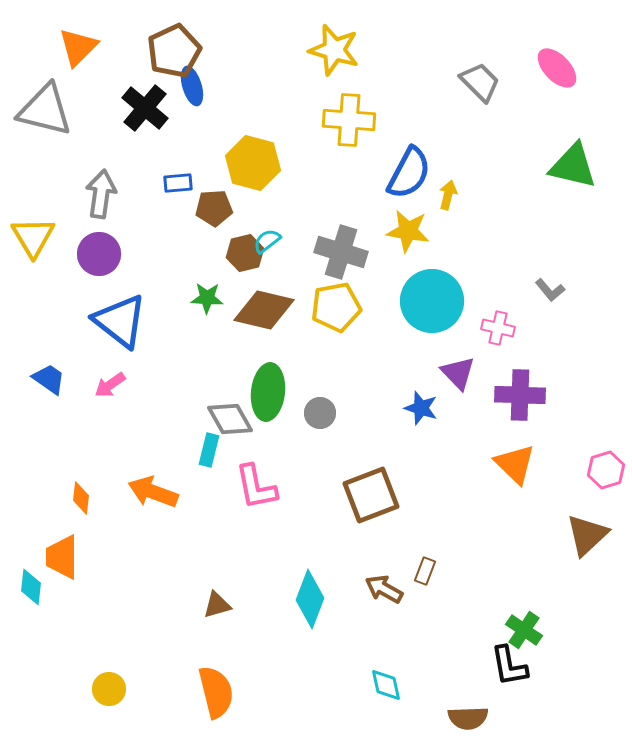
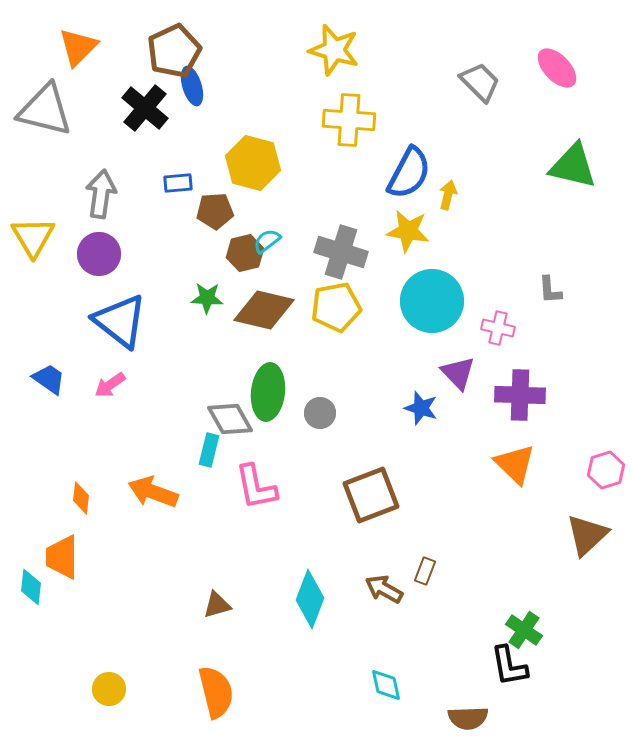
brown pentagon at (214, 208): moved 1 px right, 3 px down
gray L-shape at (550, 290): rotated 36 degrees clockwise
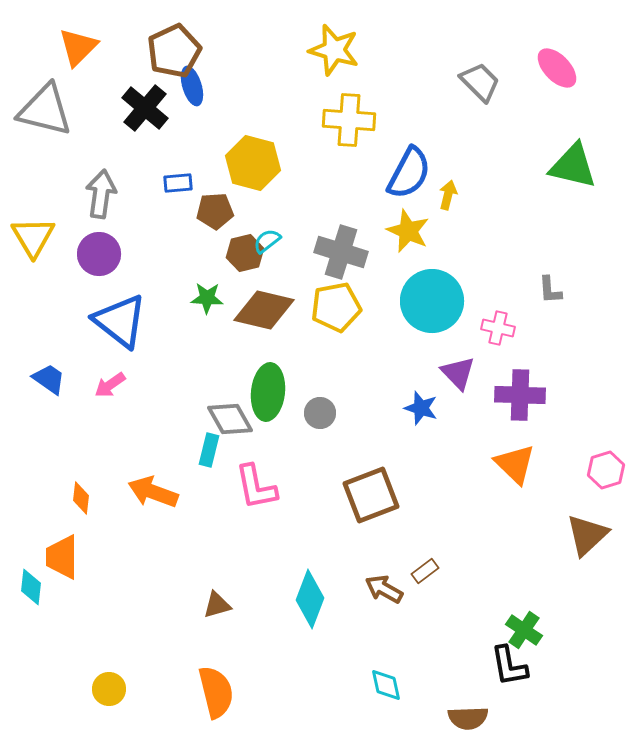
yellow star at (408, 231): rotated 15 degrees clockwise
brown rectangle at (425, 571): rotated 32 degrees clockwise
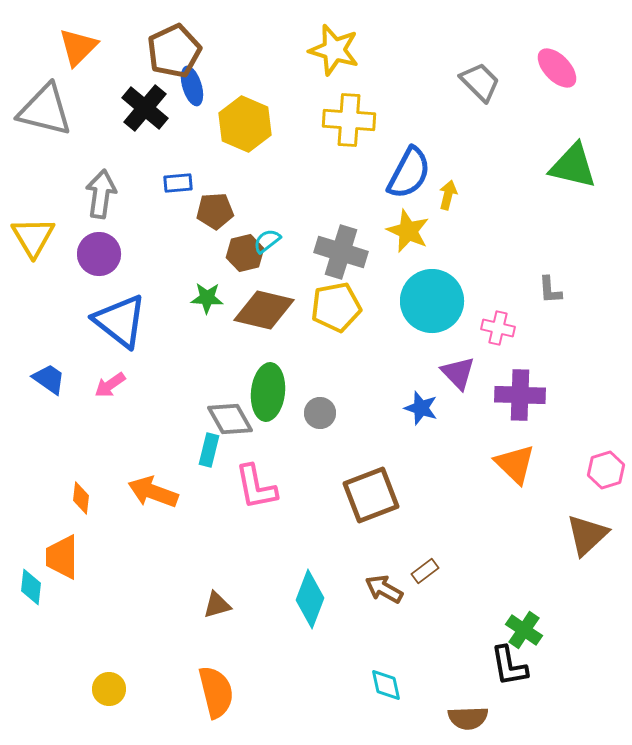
yellow hexagon at (253, 163): moved 8 px left, 39 px up; rotated 8 degrees clockwise
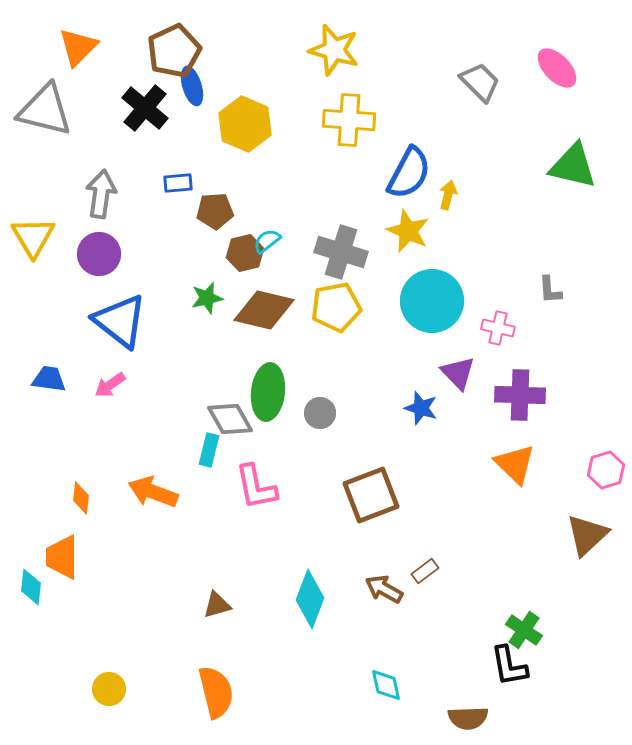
green star at (207, 298): rotated 16 degrees counterclockwise
blue trapezoid at (49, 379): rotated 27 degrees counterclockwise
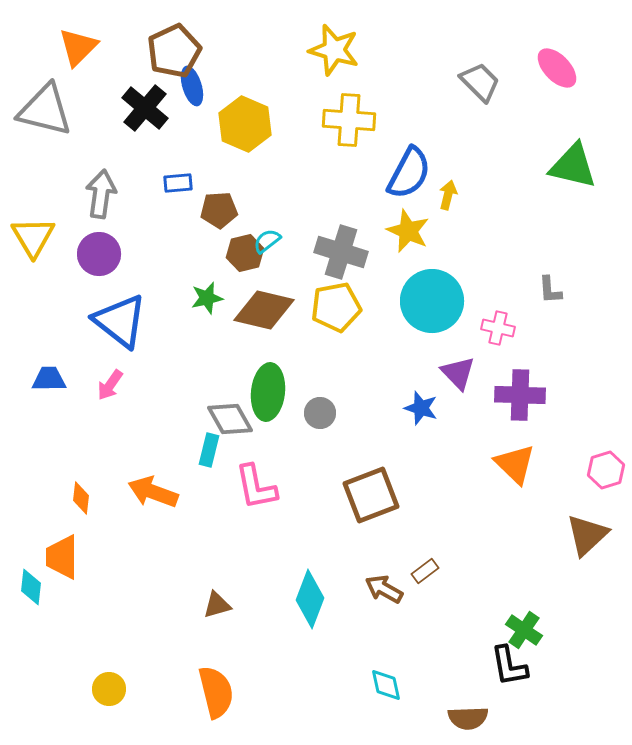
brown pentagon at (215, 211): moved 4 px right, 1 px up
blue trapezoid at (49, 379): rotated 9 degrees counterclockwise
pink arrow at (110, 385): rotated 20 degrees counterclockwise
